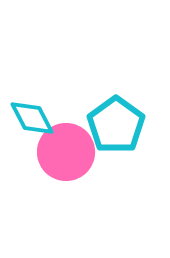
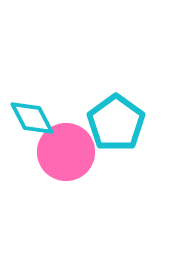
cyan pentagon: moved 2 px up
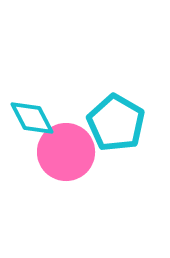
cyan pentagon: rotated 6 degrees counterclockwise
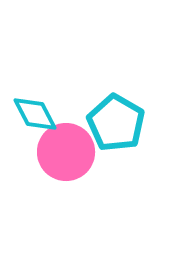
cyan diamond: moved 3 px right, 4 px up
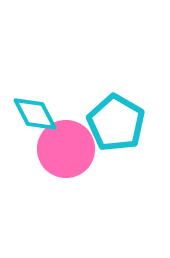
pink circle: moved 3 px up
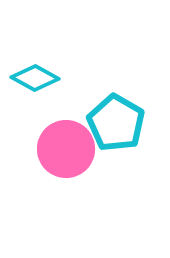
cyan diamond: moved 36 px up; rotated 33 degrees counterclockwise
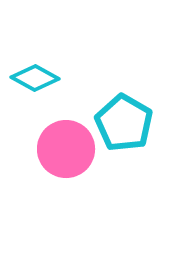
cyan pentagon: moved 8 px right
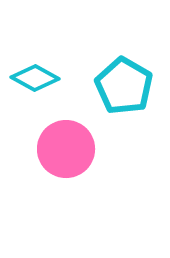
cyan pentagon: moved 37 px up
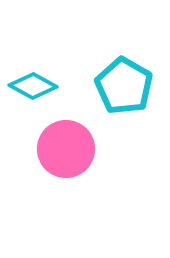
cyan diamond: moved 2 px left, 8 px down
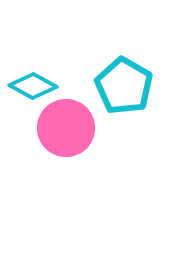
pink circle: moved 21 px up
